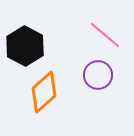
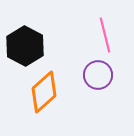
pink line: rotated 36 degrees clockwise
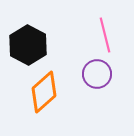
black hexagon: moved 3 px right, 1 px up
purple circle: moved 1 px left, 1 px up
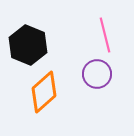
black hexagon: rotated 6 degrees counterclockwise
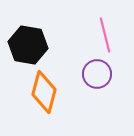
black hexagon: rotated 12 degrees counterclockwise
orange diamond: rotated 33 degrees counterclockwise
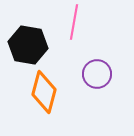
pink line: moved 31 px left, 13 px up; rotated 24 degrees clockwise
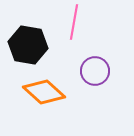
purple circle: moved 2 px left, 3 px up
orange diamond: rotated 63 degrees counterclockwise
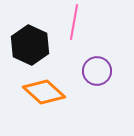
black hexagon: moved 2 px right; rotated 15 degrees clockwise
purple circle: moved 2 px right
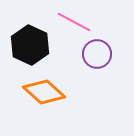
pink line: rotated 72 degrees counterclockwise
purple circle: moved 17 px up
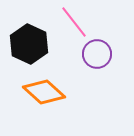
pink line: rotated 24 degrees clockwise
black hexagon: moved 1 px left, 1 px up
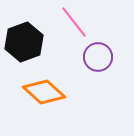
black hexagon: moved 5 px left, 2 px up; rotated 15 degrees clockwise
purple circle: moved 1 px right, 3 px down
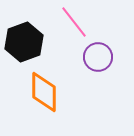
orange diamond: rotated 48 degrees clockwise
